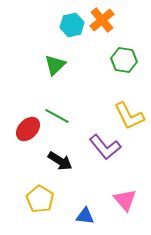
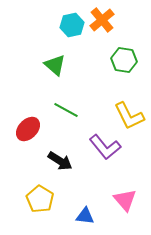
green triangle: rotated 35 degrees counterclockwise
green line: moved 9 px right, 6 px up
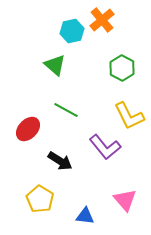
cyan hexagon: moved 6 px down
green hexagon: moved 2 px left, 8 px down; rotated 20 degrees clockwise
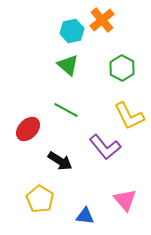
green triangle: moved 13 px right
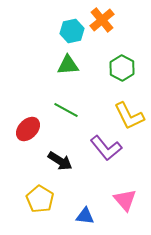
green triangle: rotated 45 degrees counterclockwise
purple L-shape: moved 1 px right, 1 px down
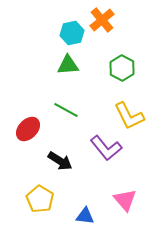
cyan hexagon: moved 2 px down
